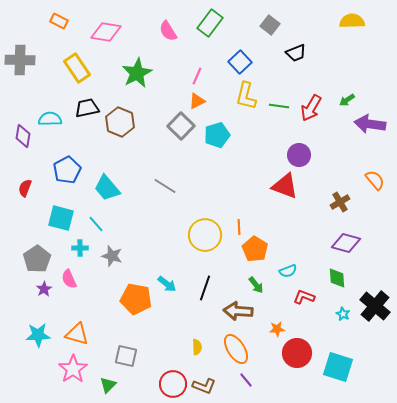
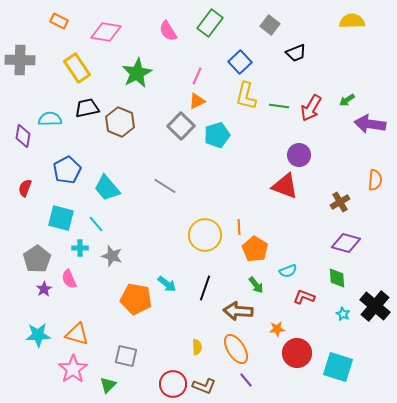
orange semicircle at (375, 180): rotated 45 degrees clockwise
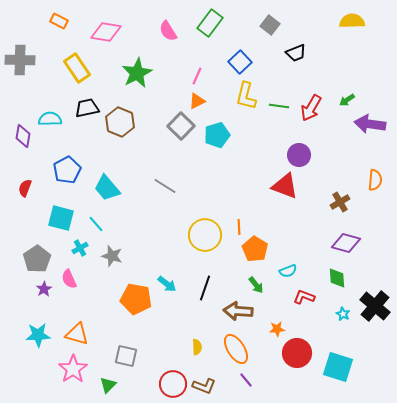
cyan cross at (80, 248): rotated 28 degrees counterclockwise
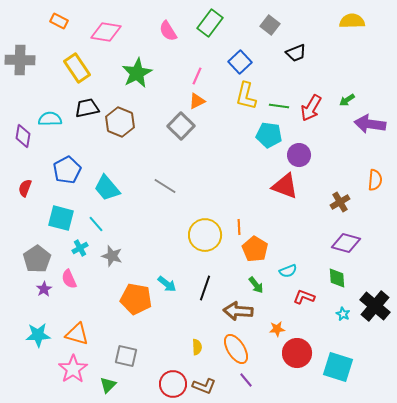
cyan pentagon at (217, 135): moved 52 px right; rotated 25 degrees clockwise
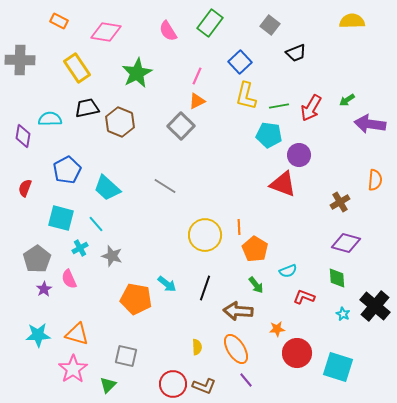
green line at (279, 106): rotated 18 degrees counterclockwise
red triangle at (285, 186): moved 2 px left, 2 px up
cyan trapezoid at (107, 188): rotated 8 degrees counterclockwise
